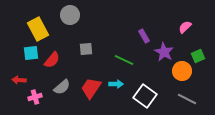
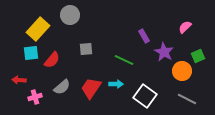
yellow rectangle: rotated 70 degrees clockwise
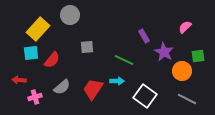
gray square: moved 1 px right, 2 px up
green square: rotated 16 degrees clockwise
cyan arrow: moved 1 px right, 3 px up
red trapezoid: moved 2 px right, 1 px down
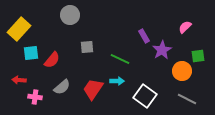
yellow rectangle: moved 19 px left
purple star: moved 2 px left, 2 px up; rotated 12 degrees clockwise
green line: moved 4 px left, 1 px up
pink cross: rotated 24 degrees clockwise
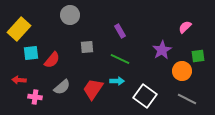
purple rectangle: moved 24 px left, 5 px up
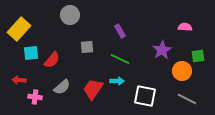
pink semicircle: rotated 48 degrees clockwise
white square: rotated 25 degrees counterclockwise
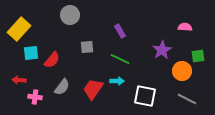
gray semicircle: rotated 12 degrees counterclockwise
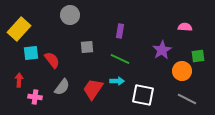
purple rectangle: rotated 40 degrees clockwise
red semicircle: rotated 78 degrees counterclockwise
red arrow: rotated 88 degrees clockwise
white square: moved 2 px left, 1 px up
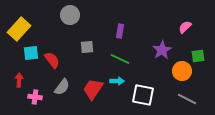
pink semicircle: rotated 48 degrees counterclockwise
